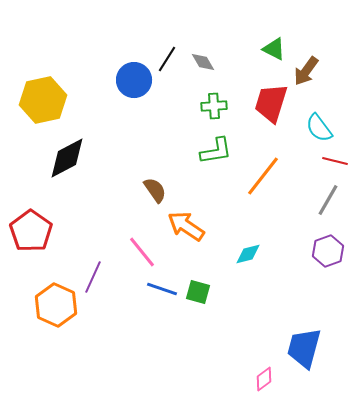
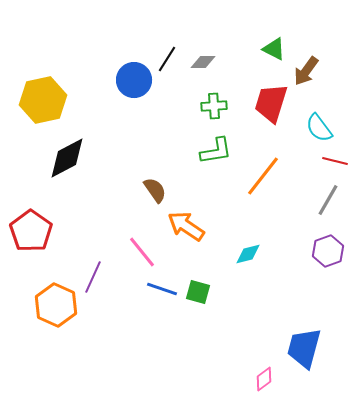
gray diamond: rotated 60 degrees counterclockwise
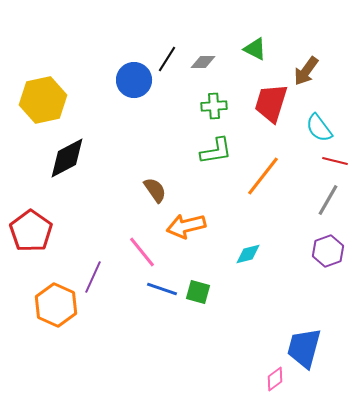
green triangle: moved 19 px left
orange arrow: rotated 48 degrees counterclockwise
pink diamond: moved 11 px right
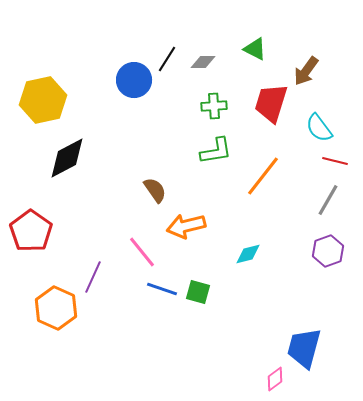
orange hexagon: moved 3 px down
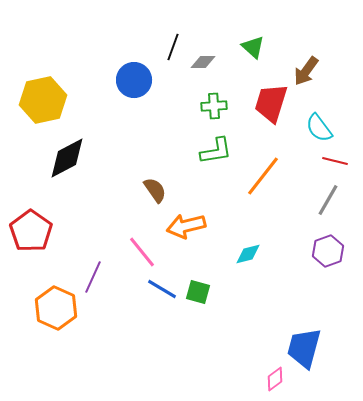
green triangle: moved 2 px left, 2 px up; rotated 15 degrees clockwise
black line: moved 6 px right, 12 px up; rotated 12 degrees counterclockwise
blue line: rotated 12 degrees clockwise
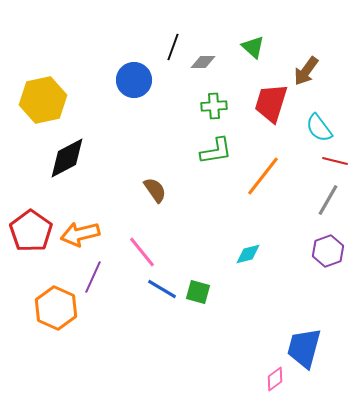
orange arrow: moved 106 px left, 8 px down
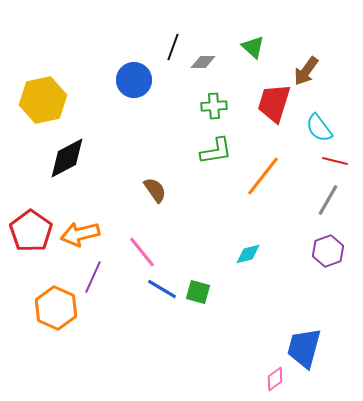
red trapezoid: moved 3 px right
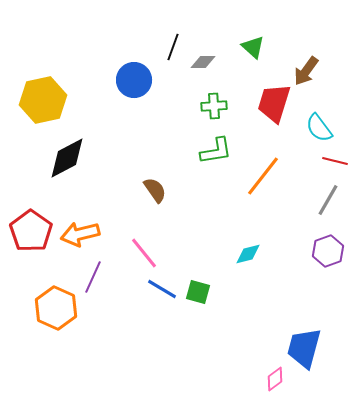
pink line: moved 2 px right, 1 px down
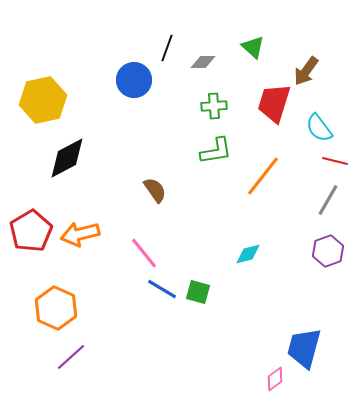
black line: moved 6 px left, 1 px down
red pentagon: rotated 6 degrees clockwise
purple line: moved 22 px left, 80 px down; rotated 24 degrees clockwise
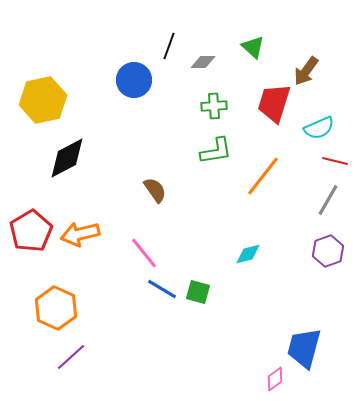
black line: moved 2 px right, 2 px up
cyan semicircle: rotated 76 degrees counterclockwise
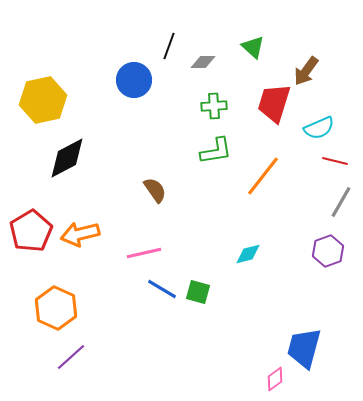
gray line: moved 13 px right, 2 px down
pink line: rotated 64 degrees counterclockwise
